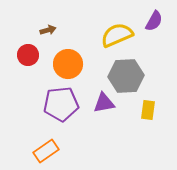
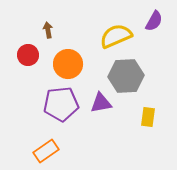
brown arrow: rotated 84 degrees counterclockwise
yellow semicircle: moved 1 px left, 1 px down
purple triangle: moved 3 px left
yellow rectangle: moved 7 px down
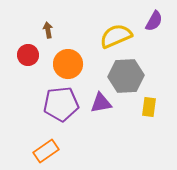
yellow rectangle: moved 1 px right, 10 px up
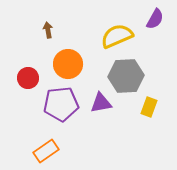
purple semicircle: moved 1 px right, 2 px up
yellow semicircle: moved 1 px right
red circle: moved 23 px down
yellow rectangle: rotated 12 degrees clockwise
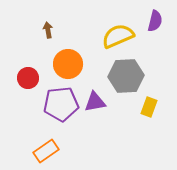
purple semicircle: moved 2 px down; rotated 15 degrees counterclockwise
yellow semicircle: moved 1 px right
purple triangle: moved 6 px left, 1 px up
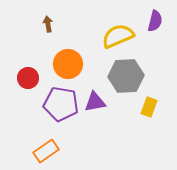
brown arrow: moved 6 px up
purple pentagon: rotated 16 degrees clockwise
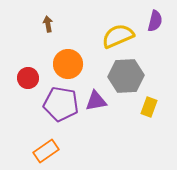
purple triangle: moved 1 px right, 1 px up
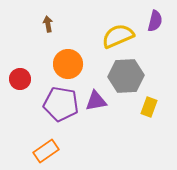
red circle: moved 8 px left, 1 px down
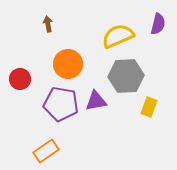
purple semicircle: moved 3 px right, 3 px down
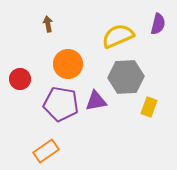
gray hexagon: moved 1 px down
